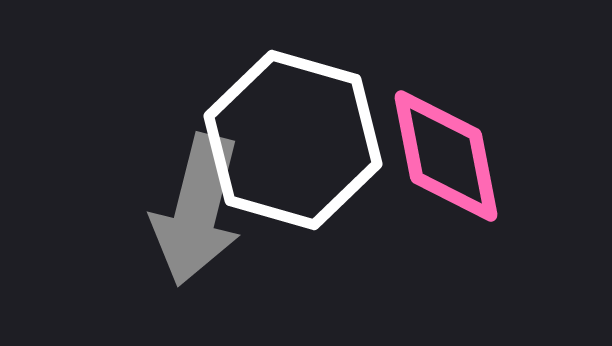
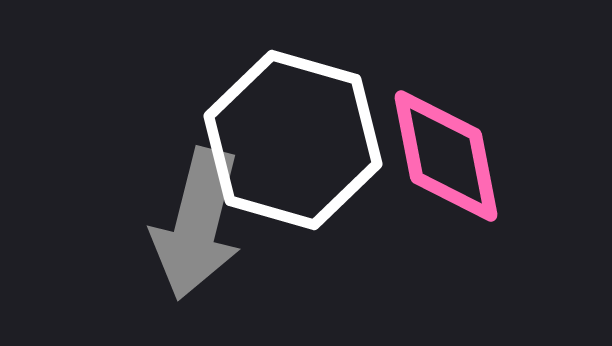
gray arrow: moved 14 px down
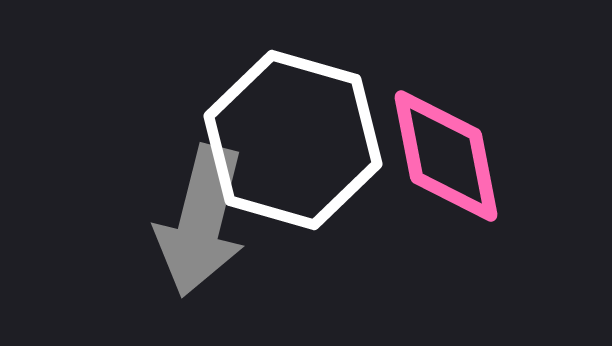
gray arrow: moved 4 px right, 3 px up
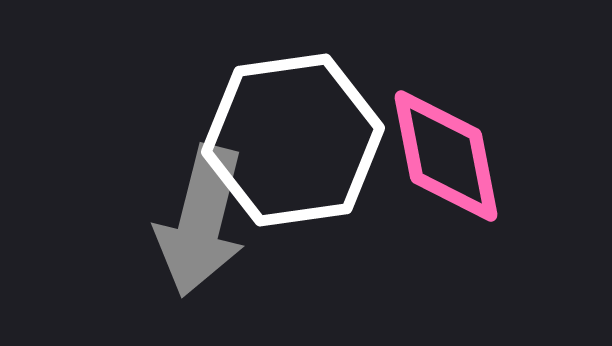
white hexagon: rotated 24 degrees counterclockwise
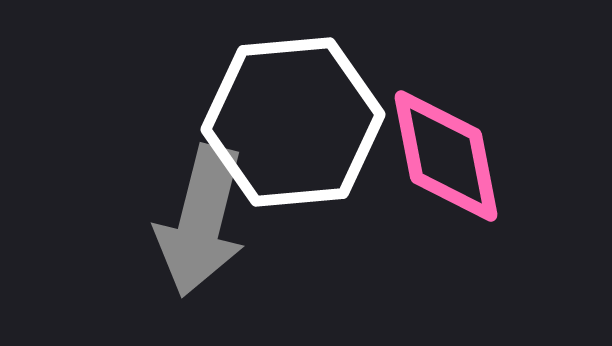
white hexagon: moved 18 px up; rotated 3 degrees clockwise
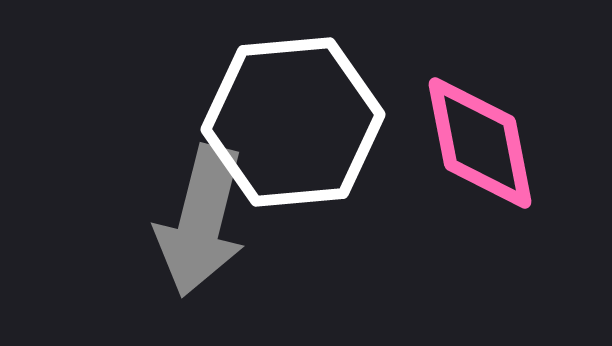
pink diamond: moved 34 px right, 13 px up
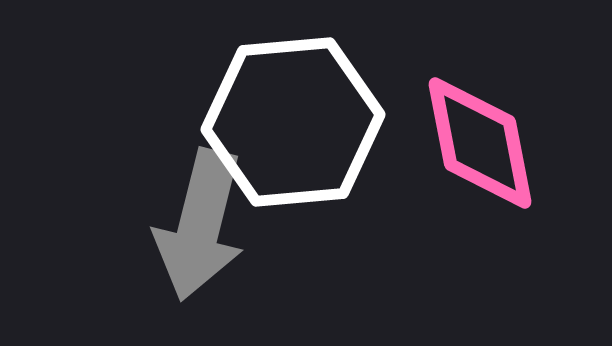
gray arrow: moved 1 px left, 4 px down
